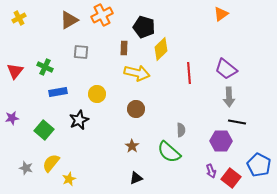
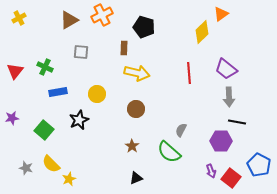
yellow diamond: moved 41 px right, 17 px up
gray semicircle: rotated 152 degrees counterclockwise
yellow semicircle: moved 1 px down; rotated 84 degrees counterclockwise
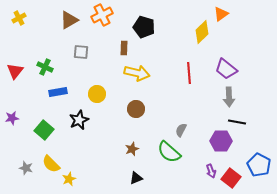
brown star: moved 3 px down; rotated 16 degrees clockwise
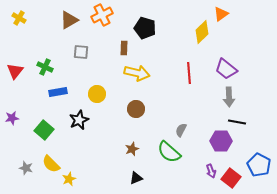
yellow cross: rotated 32 degrees counterclockwise
black pentagon: moved 1 px right, 1 px down
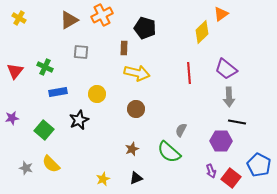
yellow star: moved 34 px right
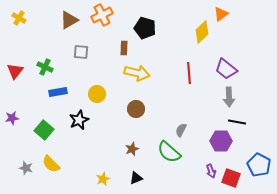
red square: rotated 18 degrees counterclockwise
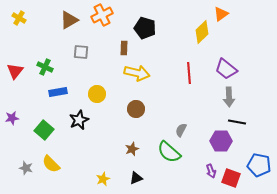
blue pentagon: rotated 15 degrees counterclockwise
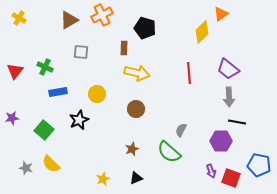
purple trapezoid: moved 2 px right
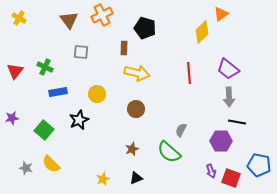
brown triangle: rotated 36 degrees counterclockwise
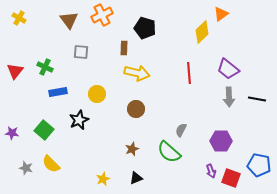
purple star: moved 15 px down; rotated 16 degrees clockwise
black line: moved 20 px right, 23 px up
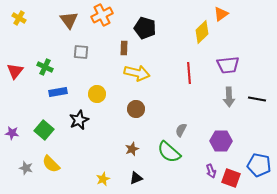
purple trapezoid: moved 4 px up; rotated 45 degrees counterclockwise
